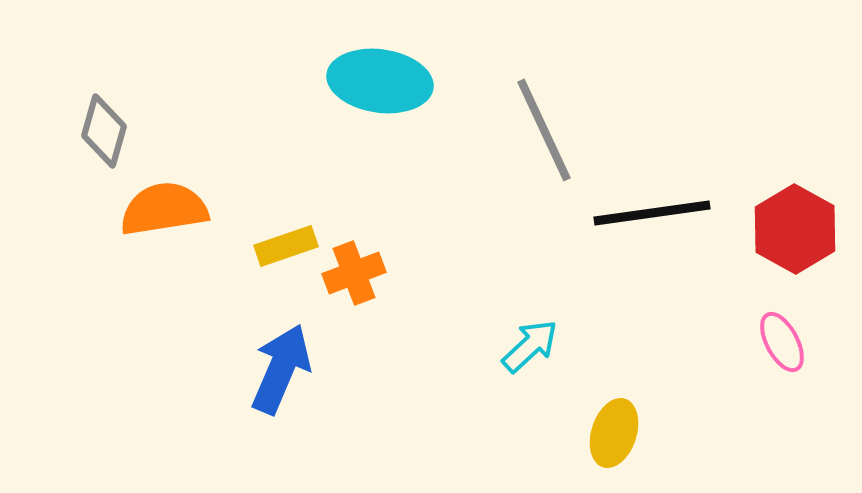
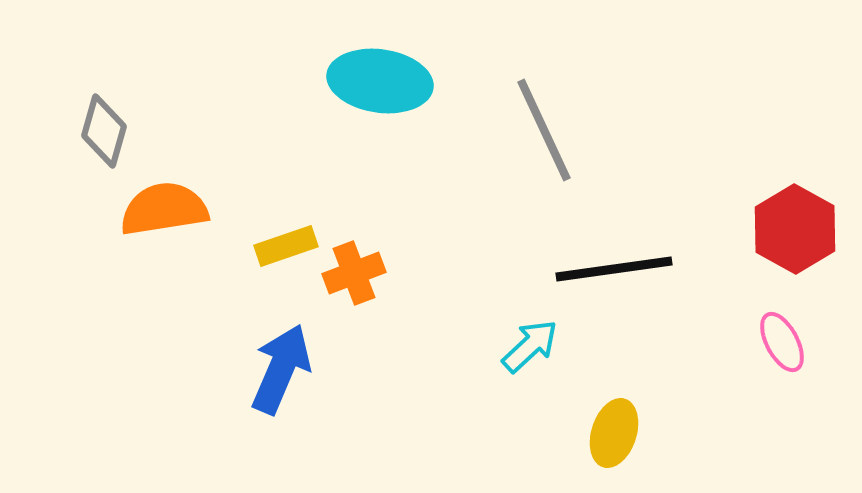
black line: moved 38 px left, 56 px down
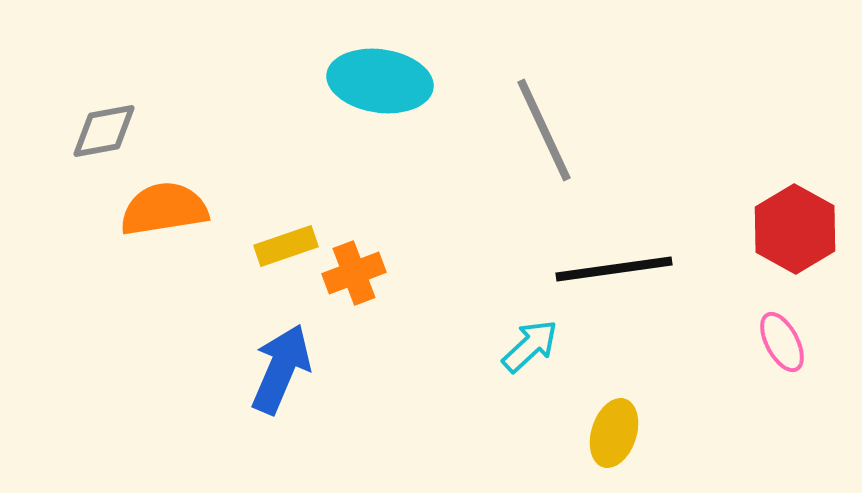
gray diamond: rotated 64 degrees clockwise
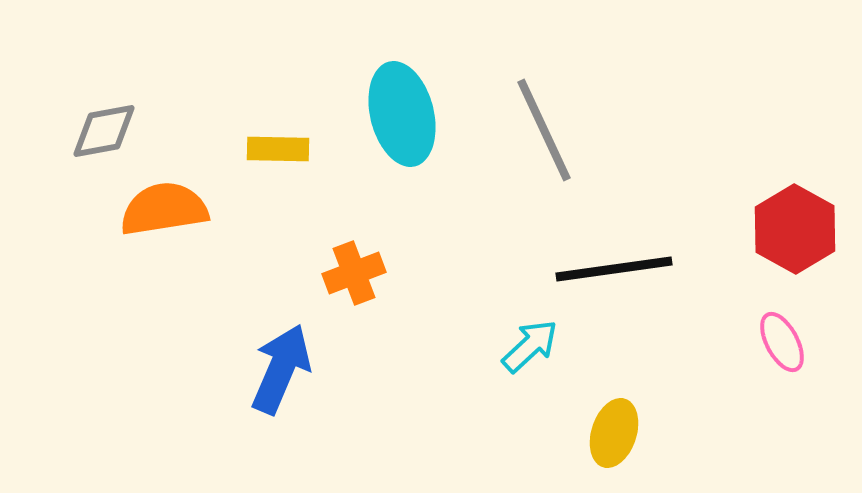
cyan ellipse: moved 22 px right, 33 px down; rotated 68 degrees clockwise
yellow rectangle: moved 8 px left, 97 px up; rotated 20 degrees clockwise
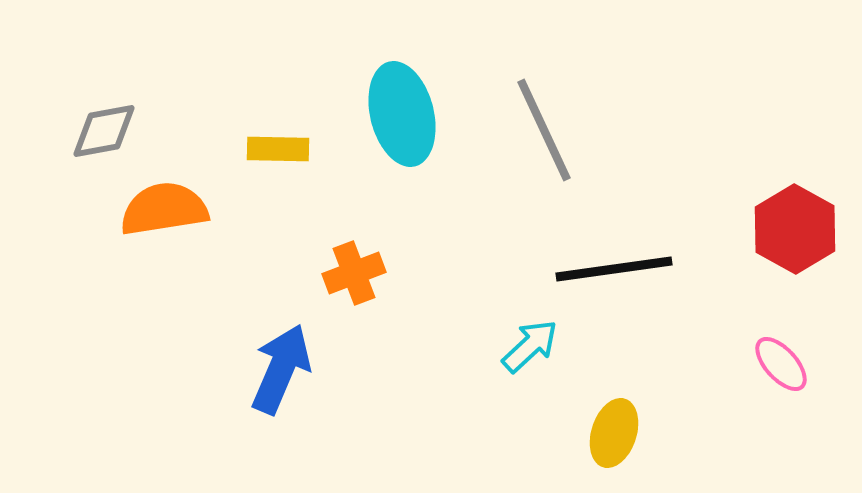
pink ellipse: moved 1 px left, 22 px down; rotated 14 degrees counterclockwise
